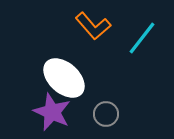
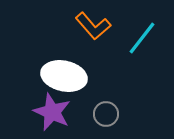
white ellipse: moved 2 px up; rotated 30 degrees counterclockwise
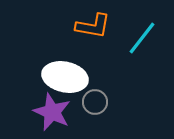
orange L-shape: rotated 39 degrees counterclockwise
white ellipse: moved 1 px right, 1 px down
gray circle: moved 11 px left, 12 px up
